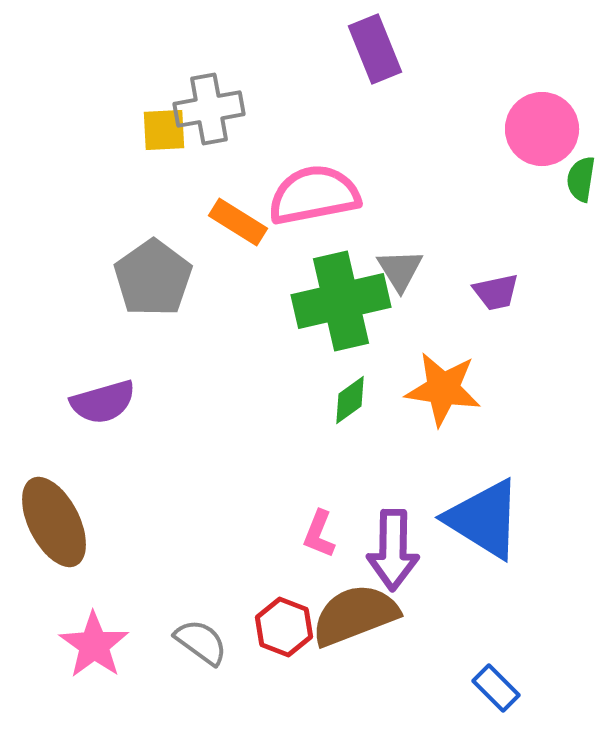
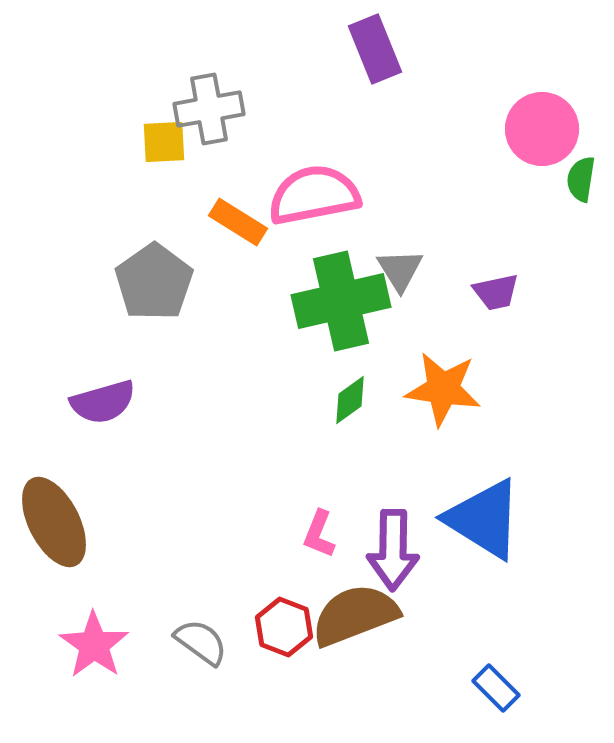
yellow square: moved 12 px down
gray pentagon: moved 1 px right, 4 px down
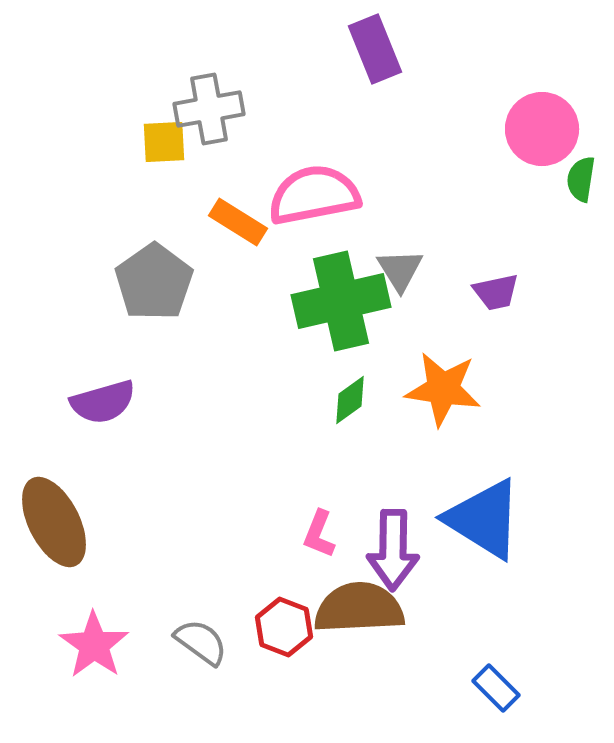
brown semicircle: moved 4 px right, 7 px up; rotated 18 degrees clockwise
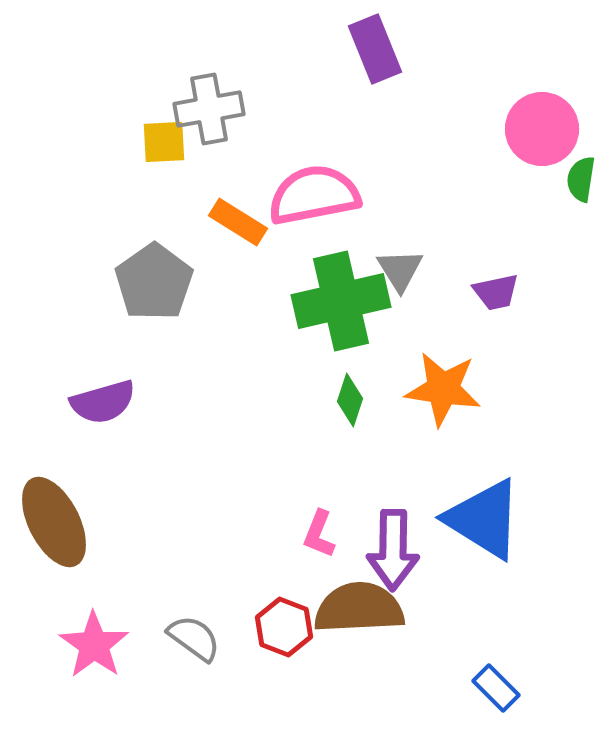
green diamond: rotated 36 degrees counterclockwise
gray semicircle: moved 7 px left, 4 px up
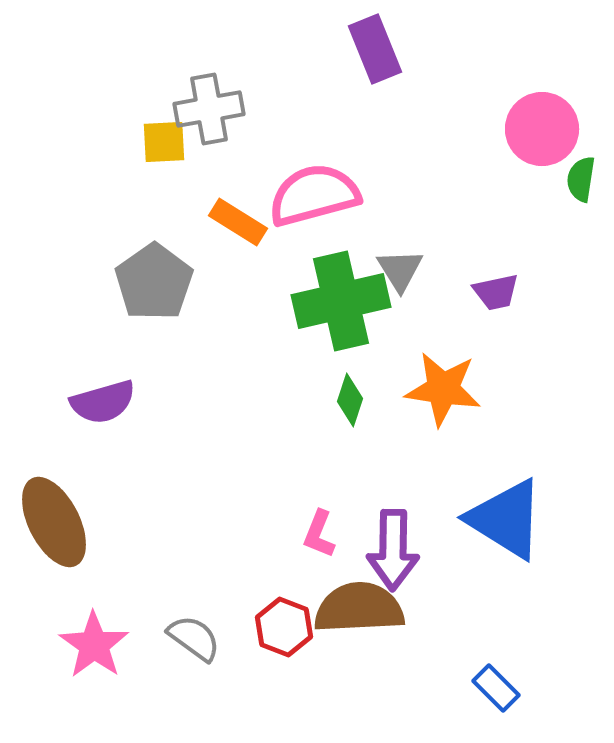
pink semicircle: rotated 4 degrees counterclockwise
blue triangle: moved 22 px right
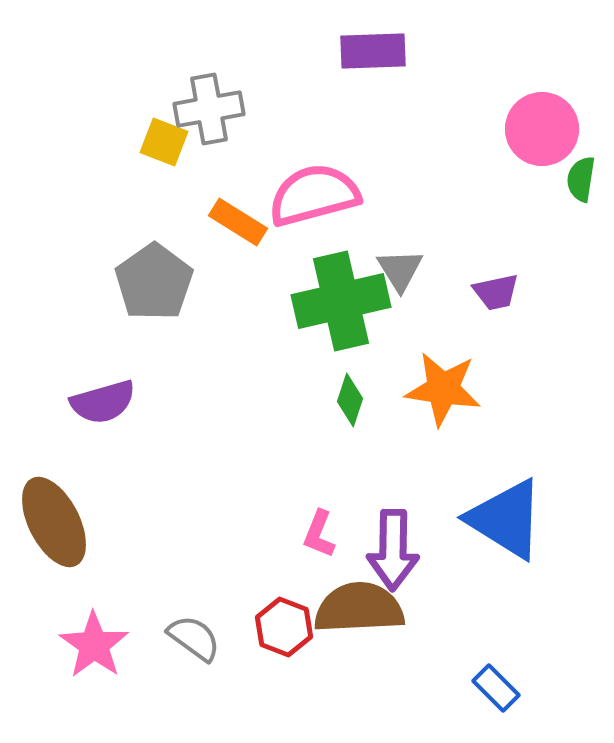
purple rectangle: moved 2 px left, 2 px down; rotated 70 degrees counterclockwise
yellow square: rotated 24 degrees clockwise
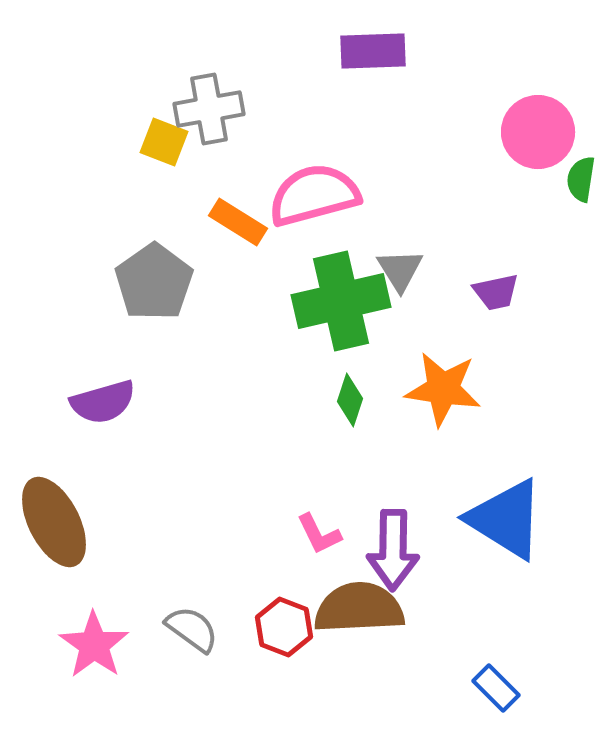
pink circle: moved 4 px left, 3 px down
pink L-shape: rotated 48 degrees counterclockwise
gray semicircle: moved 2 px left, 9 px up
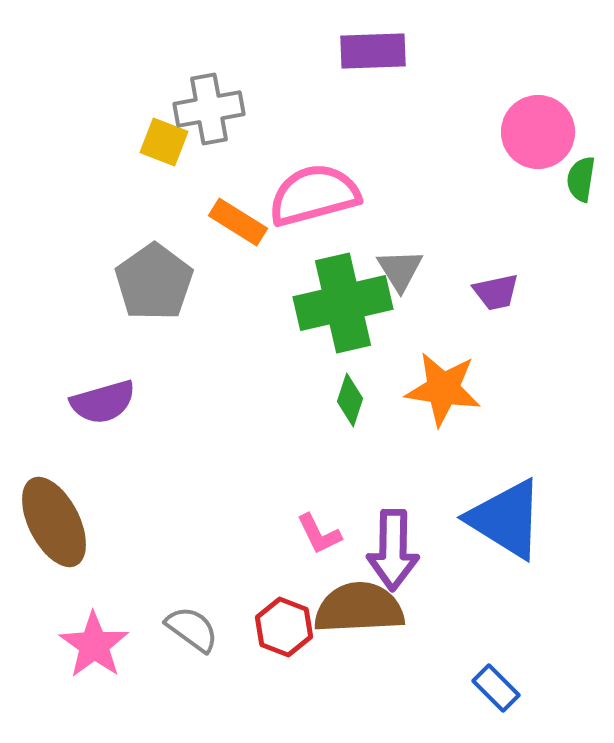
green cross: moved 2 px right, 2 px down
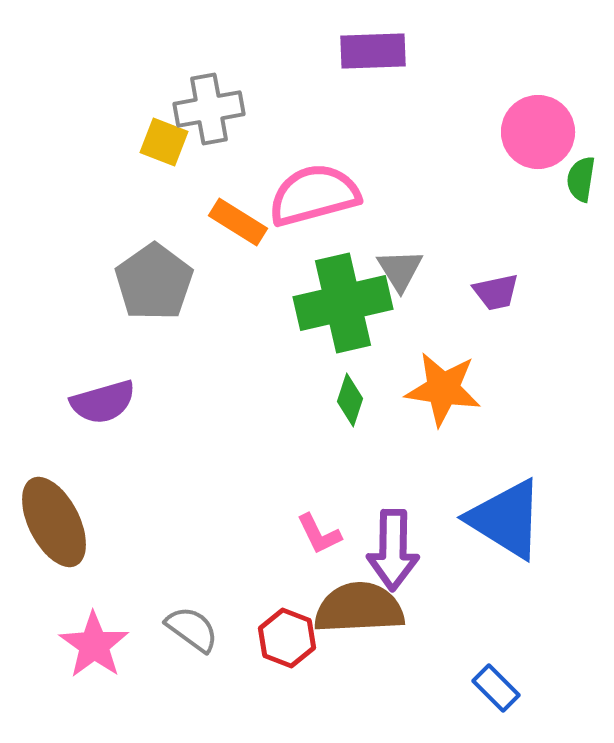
red hexagon: moved 3 px right, 11 px down
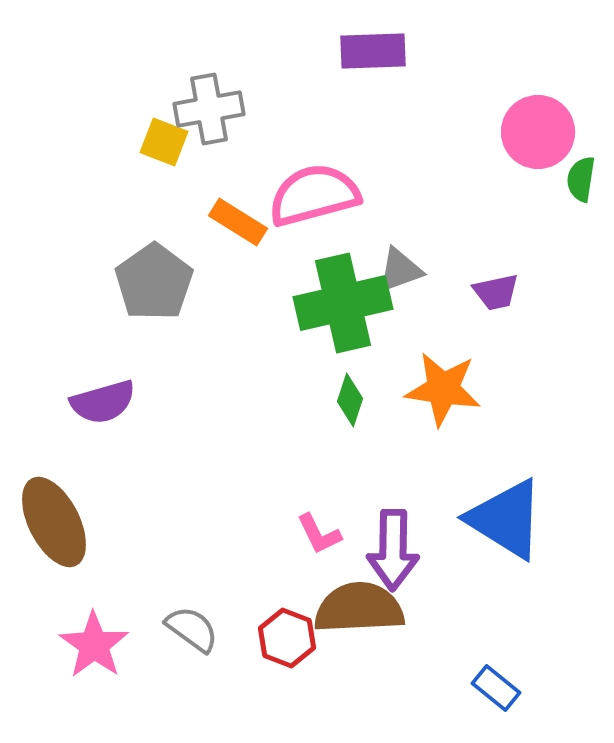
gray triangle: rotated 42 degrees clockwise
blue rectangle: rotated 6 degrees counterclockwise
